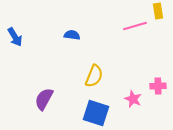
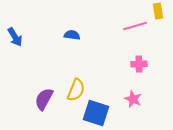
yellow semicircle: moved 18 px left, 14 px down
pink cross: moved 19 px left, 22 px up
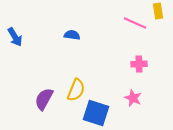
pink line: moved 3 px up; rotated 40 degrees clockwise
pink star: moved 1 px up
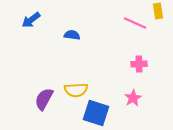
blue arrow: moved 16 px right, 17 px up; rotated 84 degrees clockwise
yellow semicircle: rotated 65 degrees clockwise
pink star: rotated 18 degrees clockwise
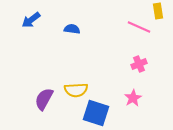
pink line: moved 4 px right, 4 px down
blue semicircle: moved 6 px up
pink cross: rotated 21 degrees counterclockwise
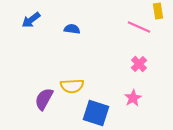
pink cross: rotated 21 degrees counterclockwise
yellow semicircle: moved 4 px left, 4 px up
